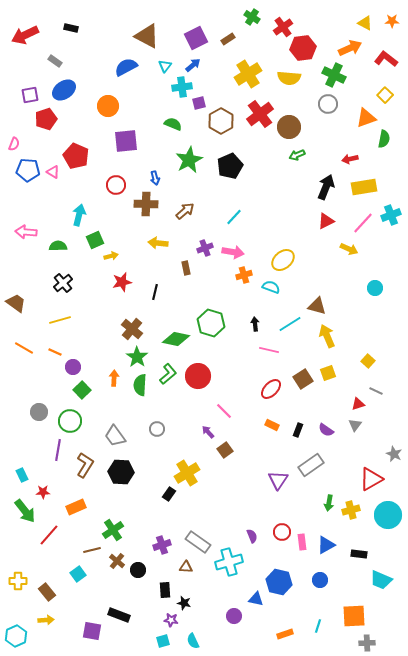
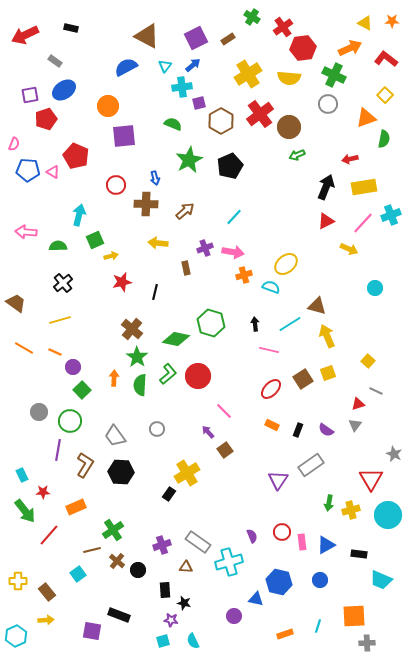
purple square at (126, 141): moved 2 px left, 5 px up
yellow ellipse at (283, 260): moved 3 px right, 4 px down
red triangle at (371, 479): rotated 30 degrees counterclockwise
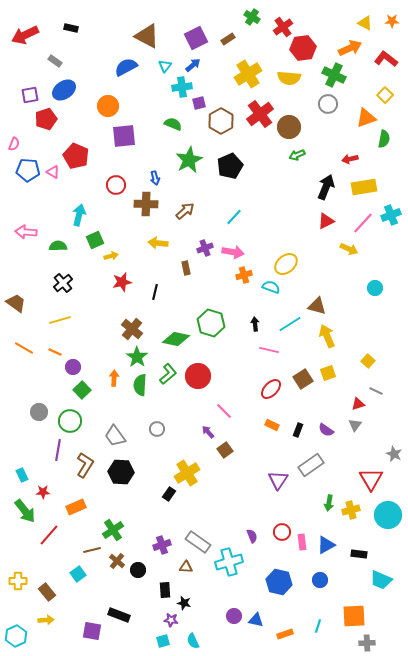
blue triangle at (256, 599): moved 21 px down
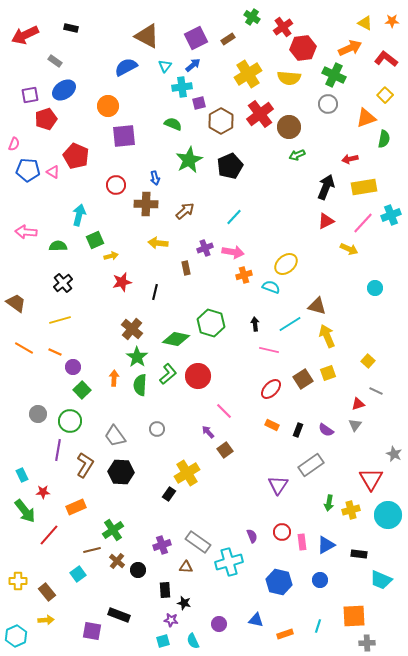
gray circle at (39, 412): moved 1 px left, 2 px down
purple triangle at (278, 480): moved 5 px down
purple circle at (234, 616): moved 15 px left, 8 px down
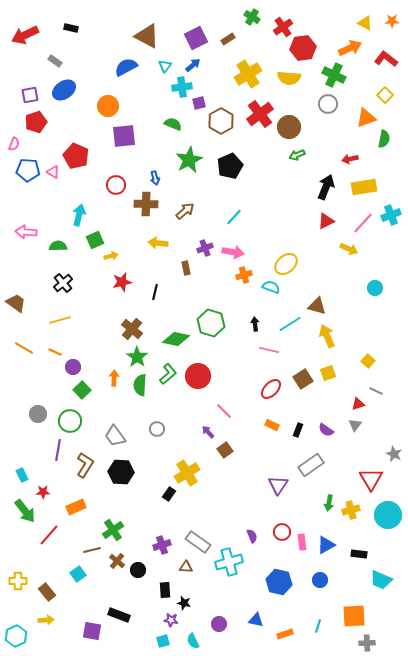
red pentagon at (46, 119): moved 10 px left, 3 px down
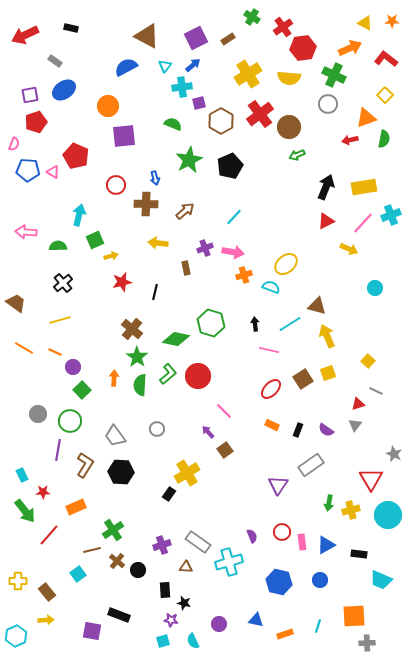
red arrow at (350, 159): moved 19 px up
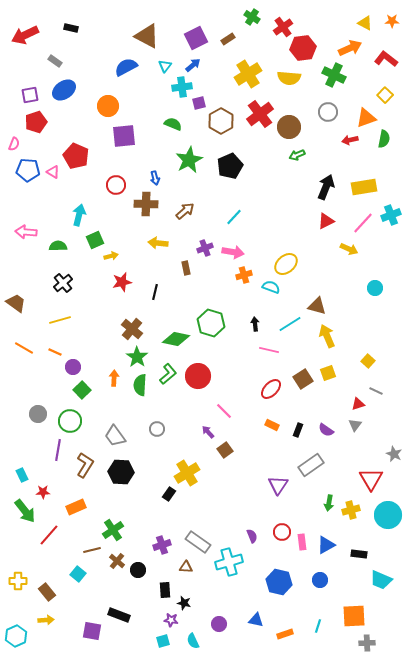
gray circle at (328, 104): moved 8 px down
cyan square at (78, 574): rotated 14 degrees counterclockwise
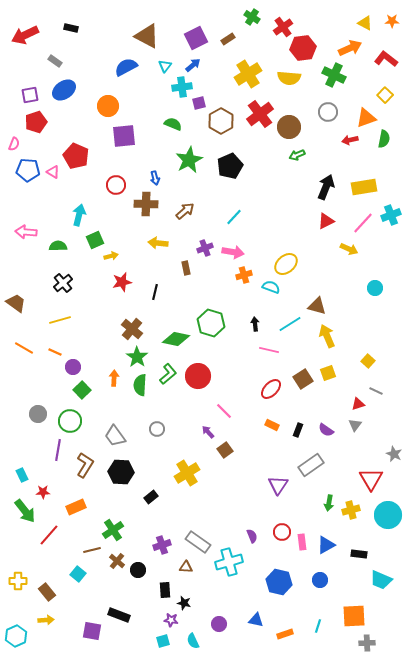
black rectangle at (169, 494): moved 18 px left, 3 px down; rotated 16 degrees clockwise
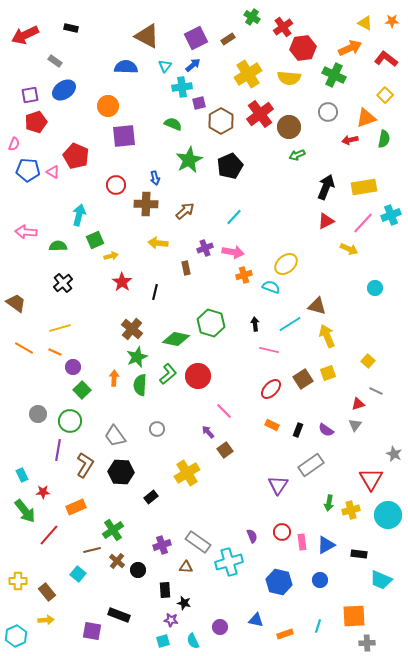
blue semicircle at (126, 67): rotated 30 degrees clockwise
red star at (122, 282): rotated 24 degrees counterclockwise
yellow line at (60, 320): moved 8 px down
green star at (137, 357): rotated 15 degrees clockwise
purple circle at (219, 624): moved 1 px right, 3 px down
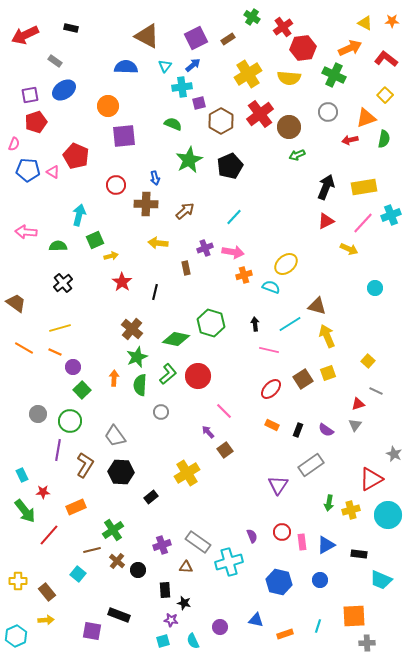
gray circle at (157, 429): moved 4 px right, 17 px up
red triangle at (371, 479): rotated 30 degrees clockwise
